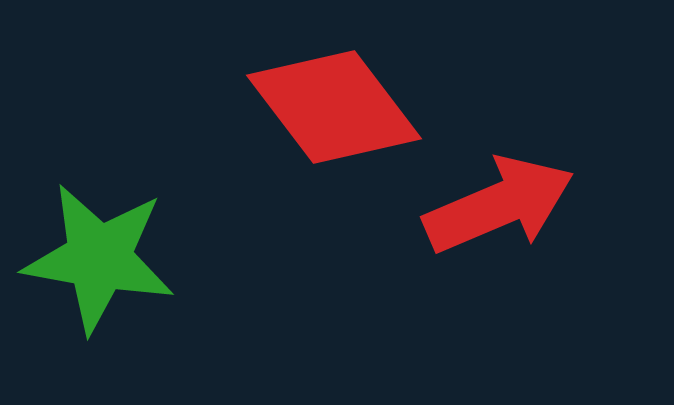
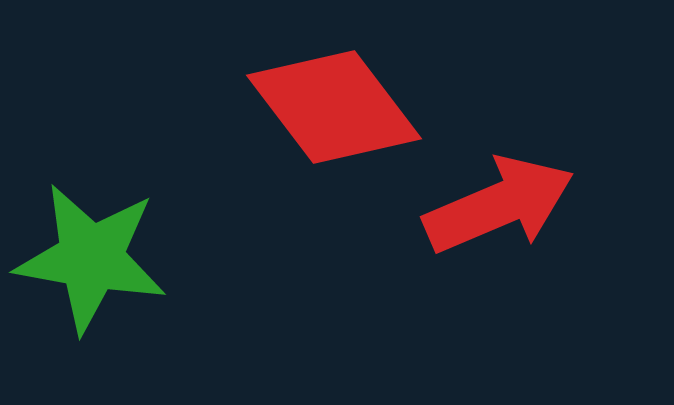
green star: moved 8 px left
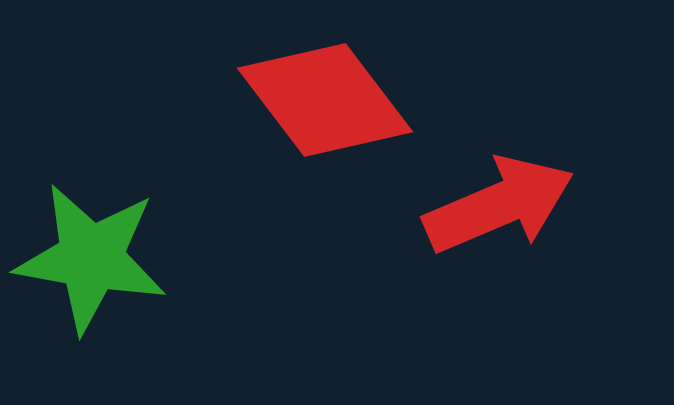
red diamond: moved 9 px left, 7 px up
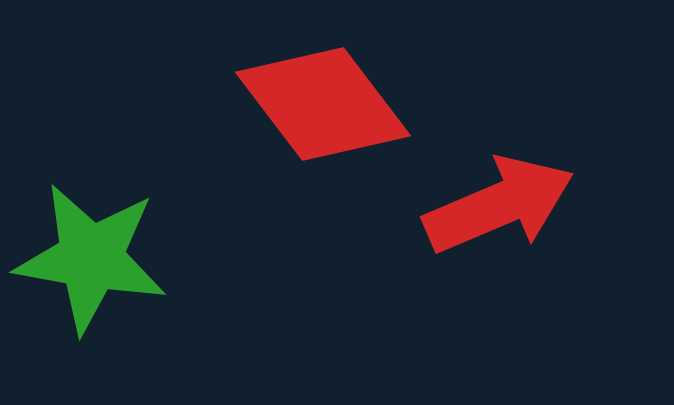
red diamond: moved 2 px left, 4 px down
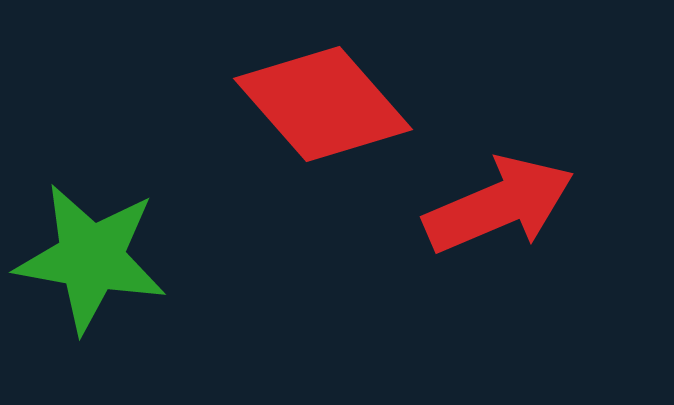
red diamond: rotated 4 degrees counterclockwise
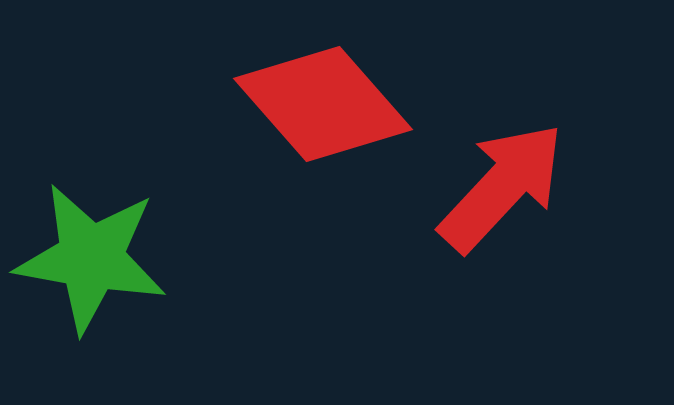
red arrow: moved 3 px right, 18 px up; rotated 24 degrees counterclockwise
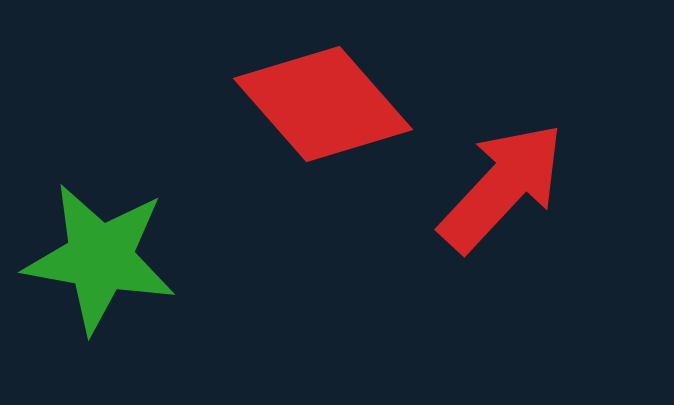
green star: moved 9 px right
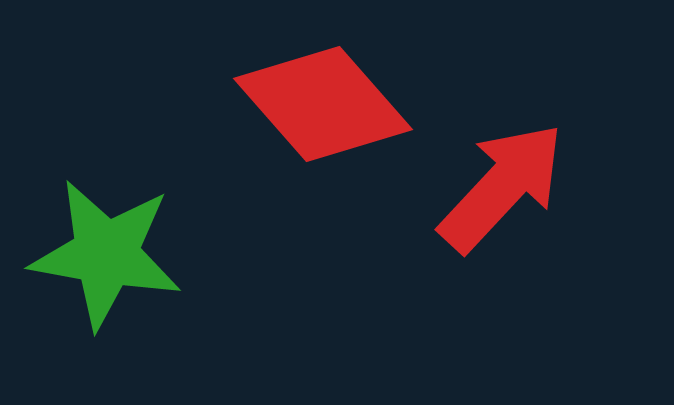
green star: moved 6 px right, 4 px up
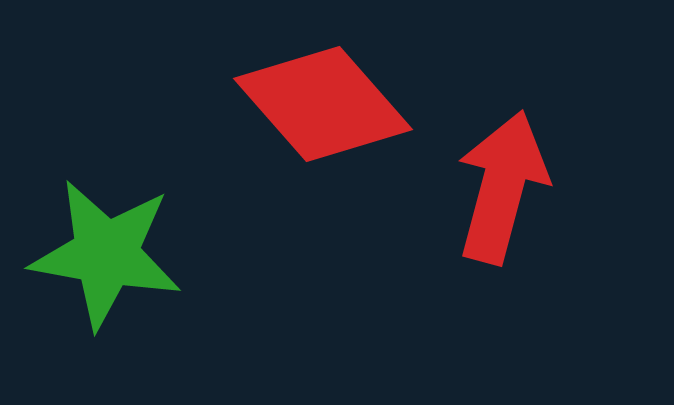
red arrow: rotated 28 degrees counterclockwise
